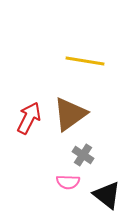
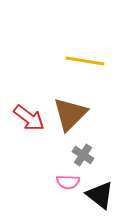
brown triangle: rotated 9 degrees counterclockwise
red arrow: rotated 100 degrees clockwise
black triangle: moved 7 px left
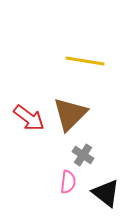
pink semicircle: rotated 85 degrees counterclockwise
black triangle: moved 6 px right, 2 px up
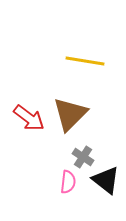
gray cross: moved 2 px down
black triangle: moved 13 px up
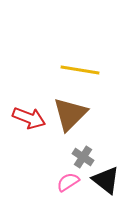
yellow line: moved 5 px left, 9 px down
red arrow: rotated 16 degrees counterclockwise
pink semicircle: rotated 130 degrees counterclockwise
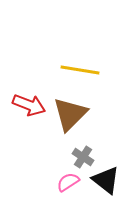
red arrow: moved 13 px up
